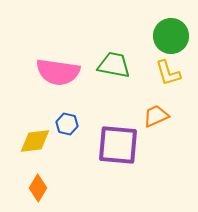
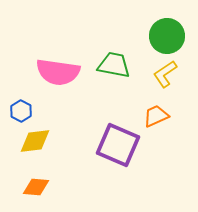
green circle: moved 4 px left
yellow L-shape: moved 3 px left, 1 px down; rotated 72 degrees clockwise
blue hexagon: moved 46 px left, 13 px up; rotated 15 degrees clockwise
purple square: rotated 18 degrees clockwise
orange diamond: moved 2 px left, 1 px up; rotated 64 degrees clockwise
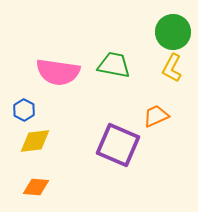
green circle: moved 6 px right, 4 px up
yellow L-shape: moved 7 px right, 6 px up; rotated 28 degrees counterclockwise
blue hexagon: moved 3 px right, 1 px up
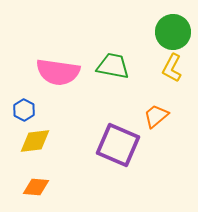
green trapezoid: moved 1 px left, 1 px down
orange trapezoid: rotated 16 degrees counterclockwise
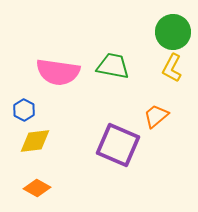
orange diamond: moved 1 px right, 1 px down; rotated 24 degrees clockwise
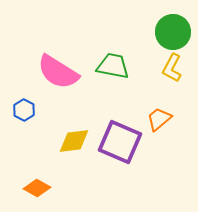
pink semicircle: rotated 24 degrees clockwise
orange trapezoid: moved 3 px right, 3 px down
yellow diamond: moved 39 px right
purple square: moved 2 px right, 3 px up
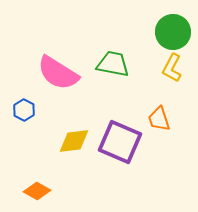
green trapezoid: moved 2 px up
pink semicircle: moved 1 px down
orange trapezoid: rotated 68 degrees counterclockwise
orange diamond: moved 3 px down
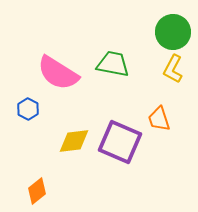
yellow L-shape: moved 1 px right, 1 px down
blue hexagon: moved 4 px right, 1 px up
orange diamond: rotated 68 degrees counterclockwise
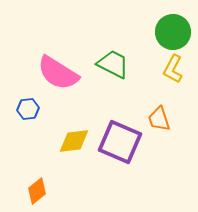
green trapezoid: rotated 16 degrees clockwise
blue hexagon: rotated 25 degrees clockwise
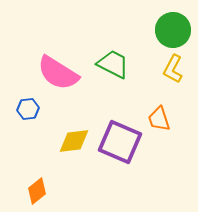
green circle: moved 2 px up
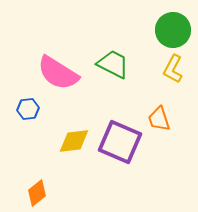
orange diamond: moved 2 px down
